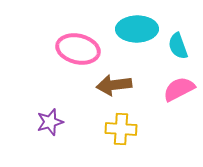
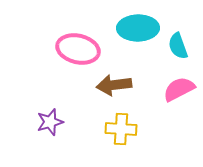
cyan ellipse: moved 1 px right, 1 px up
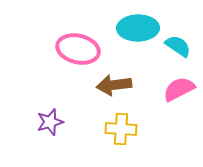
cyan semicircle: rotated 144 degrees clockwise
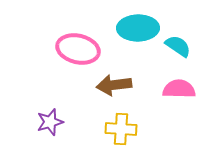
pink semicircle: rotated 28 degrees clockwise
